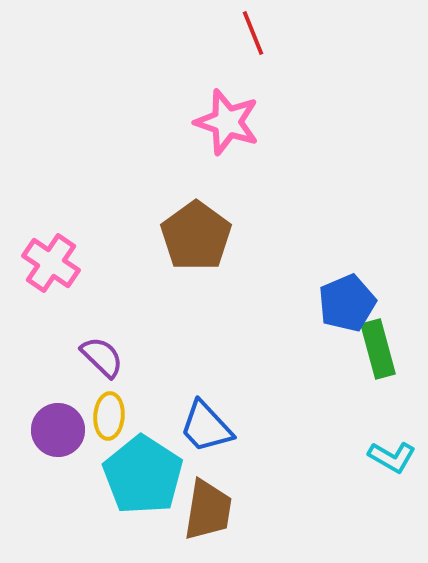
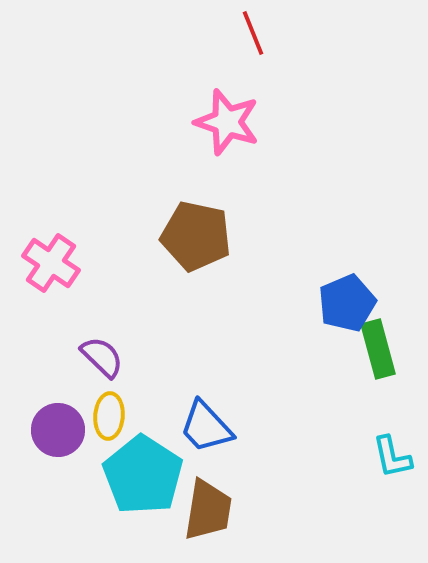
brown pentagon: rotated 24 degrees counterclockwise
cyan L-shape: rotated 48 degrees clockwise
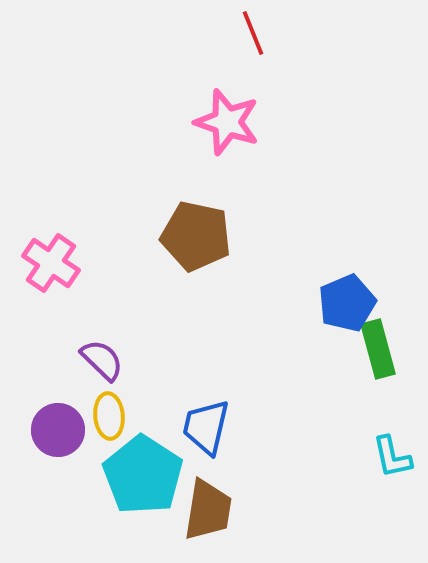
purple semicircle: moved 3 px down
yellow ellipse: rotated 9 degrees counterclockwise
blue trapezoid: rotated 56 degrees clockwise
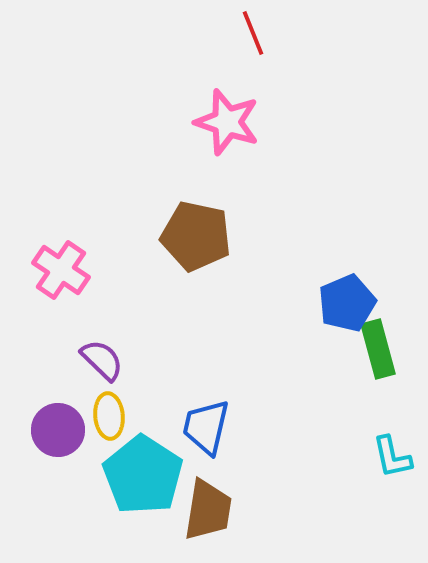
pink cross: moved 10 px right, 7 px down
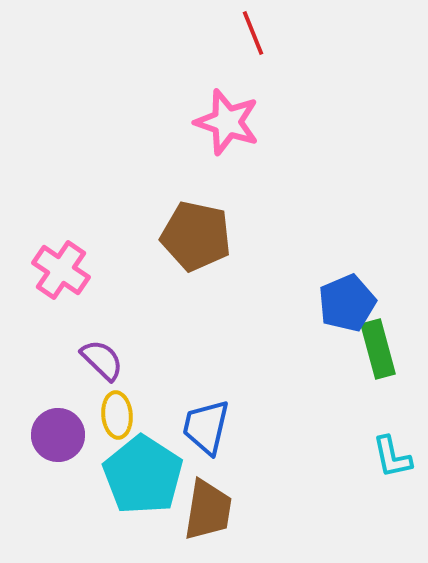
yellow ellipse: moved 8 px right, 1 px up
purple circle: moved 5 px down
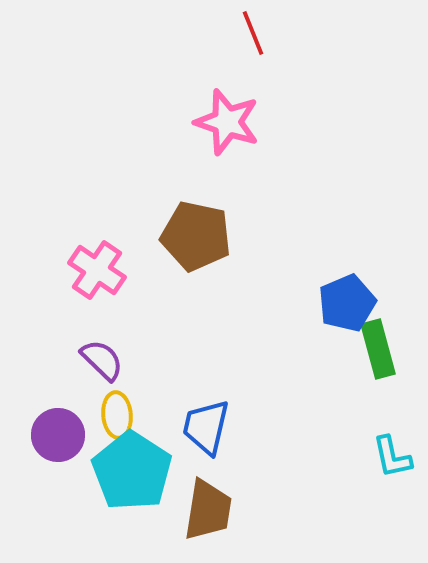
pink cross: moved 36 px right
cyan pentagon: moved 11 px left, 4 px up
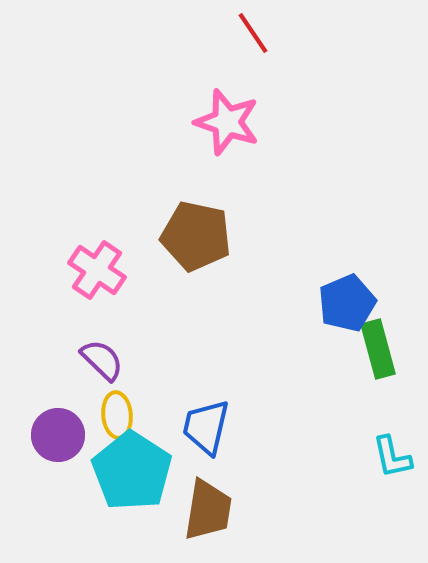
red line: rotated 12 degrees counterclockwise
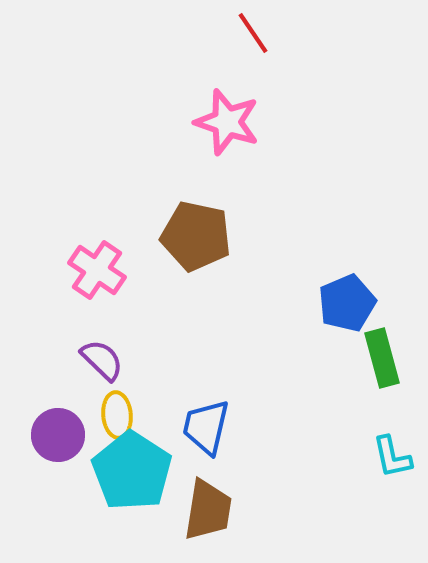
green rectangle: moved 4 px right, 9 px down
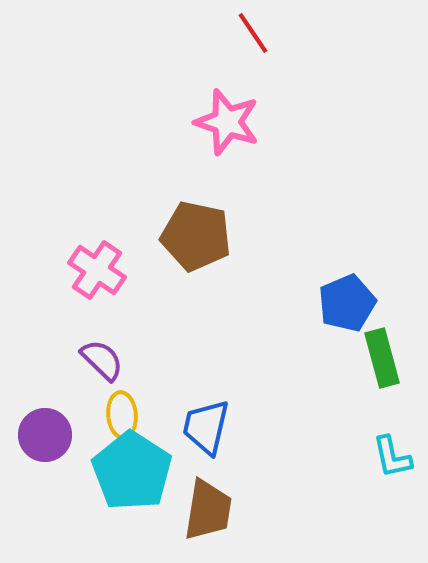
yellow ellipse: moved 5 px right
purple circle: moved 13 px left
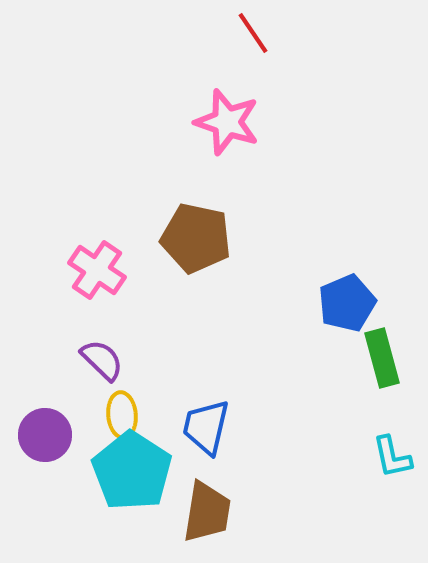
brown pentagon: moved 2 px down
brown trapezoid: moved 1 px left, 2 px down
